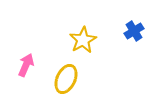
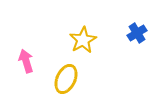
blue cross: moved 3 px right, 2 px down
pink arrow: moved 4 px up; rotated 40 degrees counterclockwise
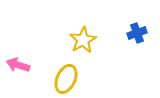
blue cross: rotated 12 degrees clockwise
pink arrow: moved 8 px left, 4 px down; rotated 55 degrees counterclockwise
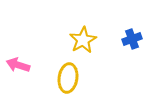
blue cross: moved 5 px left, 6 px down
yellow ellipse: moved 2 px right, 1 px up; rotated 16 degrees counterclockwise
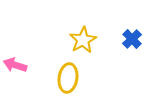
blue cross: rotated 24 degrees counterclockwise
pink arrow: moved 3 px left
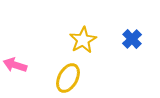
yellow ellipse: rotated 20 degrees clockwise
